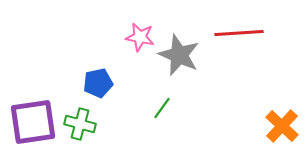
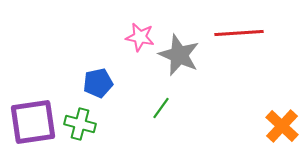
green line: moved 1 px left
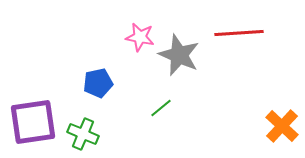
green line: rotated 15 degrees clockwise
green cross: moved 3 px right, 10 px down; rotated 8 degrees clockwise
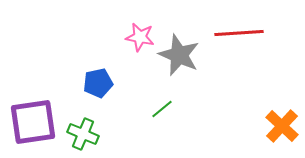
green line: moved 1 px right, 1 px down
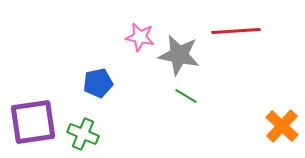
red line: moved 3 px left, 2 px up
gray star: rotated 12 degrees counterclockwise
green line: moved 24 px right, 13 px up; rotated 70 degrees clockwise
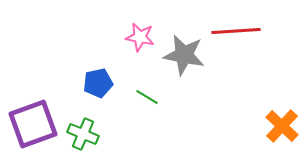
gray star: moved 5 px right
green line: moved 39 px left, 1 px down
purple square: moved 2 px down; rotated 12 degrees counterclockwise
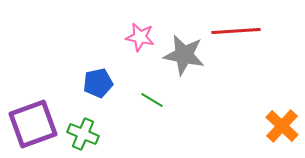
green line: moved 5 px right, 3 px down
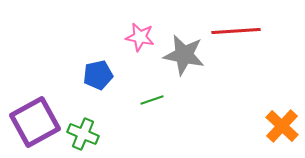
blue pentagon: moved 8 px up
green line: rotated 50 degrees counterclockwise
purple square: moved 2 px right, 2 px up; rotated 9 degrees counterclockwise
